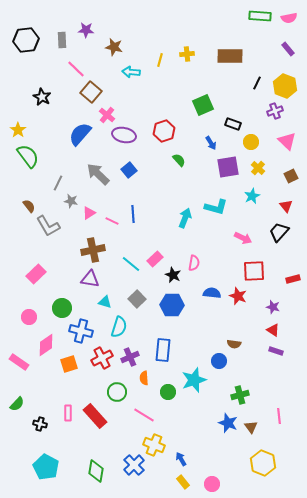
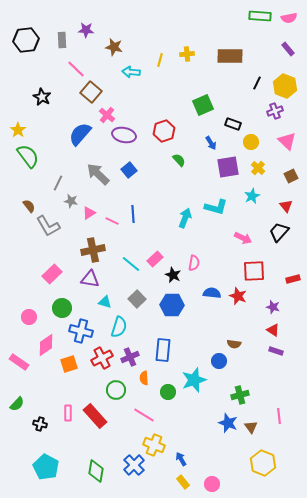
pink rectangle at (36, 274): moved 16 px right
green circle at (117, 392): moved 1 px left, 2 px up
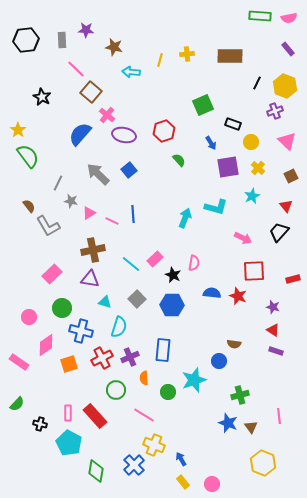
cyan pentagon at (46, 467): moved 23 px right, 24 px up
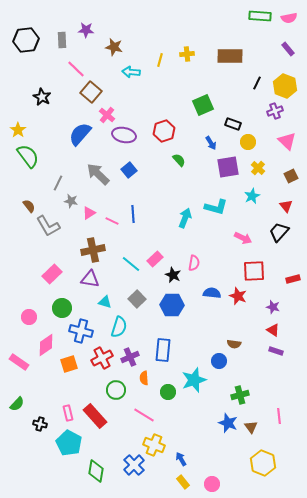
yellow circle at (251, 142): moved 3 px left
pink rectangle at (68, 413): rotated 14 degrees counterclockwise
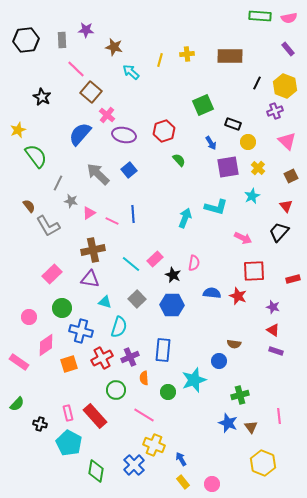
cyan arrow at (131, 72): rotated 36 degrees clockwise
yellow star at (18, 130): rotated 14 degrees clockwise
green semicircle at (28, 156): moved 8 px right
